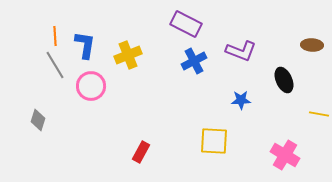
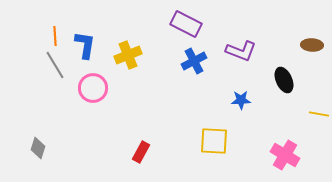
pink circle: moved 2 px right, 2 px down
gray diamond: moved 28 px down
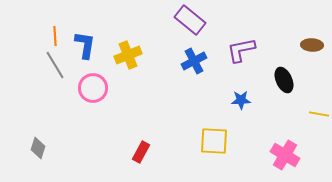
purple rectangle: moved 4 px right, 4 px up; rotated 12 degrees clockwise
purple L-shape: moved 1 px up; rotated 148 degrees clockwise
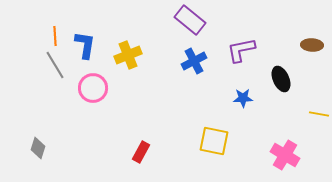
black ellipse: moved 3 px left, 1 px up
blue star: moved 2 px right, 2 px up
yellow square: rotated 8 degrees clockwise
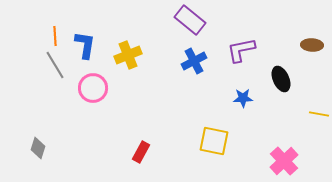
pink cross: moved 1 px left, 6 px down; rotated 16 degrees clockwise
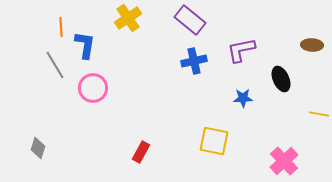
orange line: moved 6 px right, 9 px up
yellow cross: moved 37 px up; rotated 12 degrees counterclockwise
blue cross: rotated 15 degrees clockwise
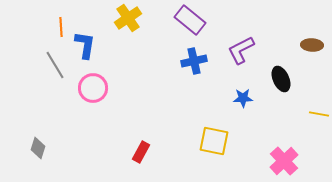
purple L-shape: rotated 16 degrees counterclockwise
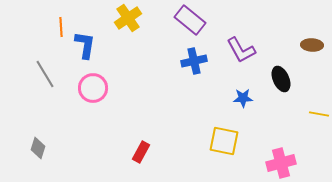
purple L-shape: rotated 92 degrees counterclockwise
gray line: moved 10 px left, 9 px down
yellow square: moved 10 px right
pink cross: moved 3 px left, 2 px down; rotated 28 degrees clockwise
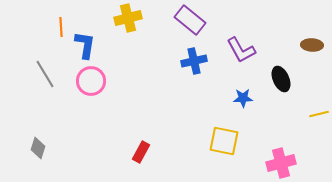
yellow cross: rotated 20 degrees clockwise
pink circle: moved 2 px left, 7 px up
yellow line: rotated 24 degrees counterclockwise
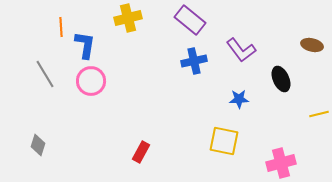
brown ellipse: rotated 10 degrees clockwise
purple L-shape: rotated 8 degrees counterclockwise
blue star: moved 4 px left, 1 px down
gray diamond: moved 3 px up
